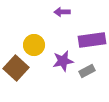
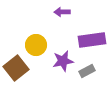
yellow circle: moved 2 px right
brown square: rotated 10 degrees clockwise
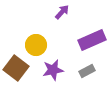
purple arrow: rotated 133 degrees clockwise
purple rectangle: rotated 16 degrees counterclockwise
purple star: moved 10 px left, 9 px down
brown square: rotated 15 degrees counterclockwise
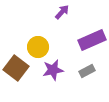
yellow circle: moved 2 px right, 2 px down
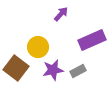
purple arrow: moved 1 px left, 2 px down
gray rectangle: moved 9 px left
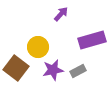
purple rectangle: rotated 8 degrees clockwise
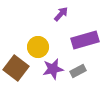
purple rectangle: moved 7 px left
purple star: moved 1 px up
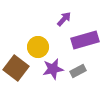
purple arrow: moved 3 px right, 5 px down
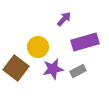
purple rectangle: moved 2 px down
